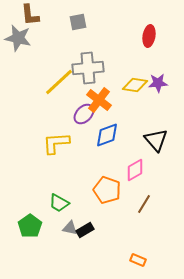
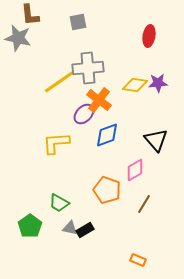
yellow line: rotated 8 degrees clockwise
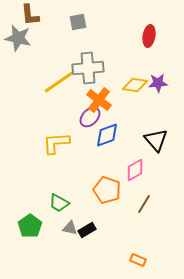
purple ellipse: moved 6 px right, 3 px down
black rectangle: moved 2 px right
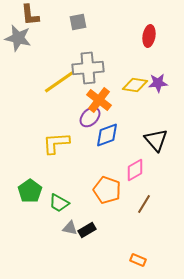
green pentagon: moved 35 px up
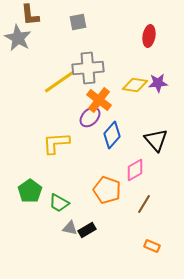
gray star: rotated 16 degrees clockwise
blue diamond: moved 5 px right; rotated 28 degrees counterclockwise
orange rectangle: moved 14 px right, 14 px up
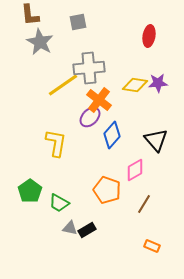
gray star: moved 22 px right, 4 px down
gray cross: moved 1 px right
yellow line: moved 4 px right, 3 px down
yellow L-shape: rotated 104 degrees clockwise
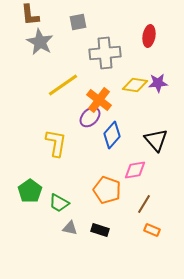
gray cross: moved 16 px right, 15 px up
pink diamond: rotated 20 degrees clockwise
black rectangle: moved 13 px right; rotated 48 degrees clockwise
orange rectangle: moved 16 px up
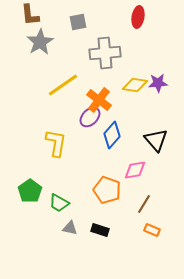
red ellipse: moved 11 px left, 19 px up
gray star: rotated 12 degrees clockwise
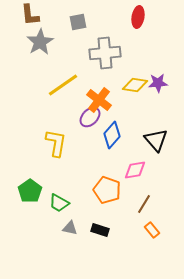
orange rectangle: rotated 28 degrees clockwise
